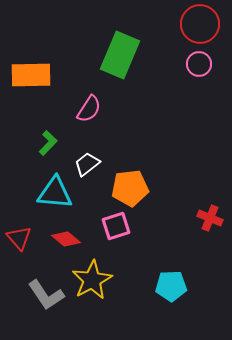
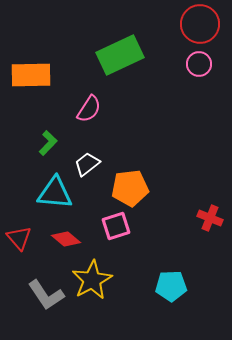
green rectangle: rotated 42 degrees clockwise
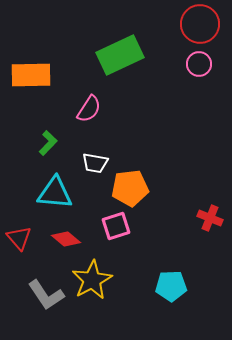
white trapezoid: moved 8 px right, 1 px up; rotated 132 degrees counterclockwise
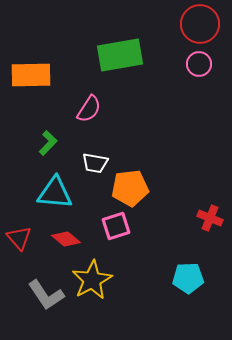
green rectangle: rotated 15 degrees clockwise
cyan pentagon: moved 17 px right, 8 px up
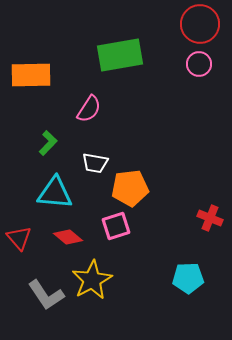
red diamond: moved 2 px right, 2 px up
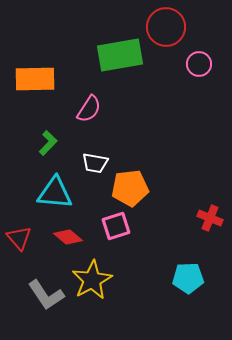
red circle: moved 34 px left, 3 px down
orange rectangle: moved 4 px right, 4 px down
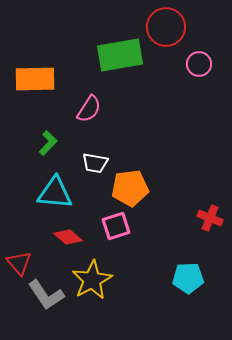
red triangle: moved 25 px down
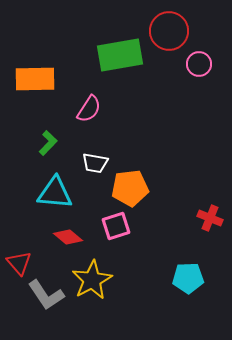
red circle: moved 3 px right, 4 px down
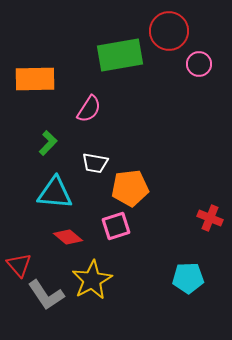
red triangle: moved 2 px down
